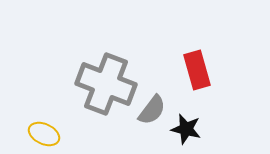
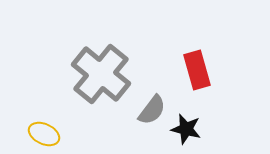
gray cross: moved 5 px left, 10 px up; rotated 18 degrees clockwise
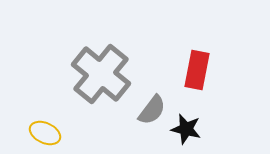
red rectangle: rotated 27 degrees clockwise
yellow ellipse: moved 1 px right, 1 px up
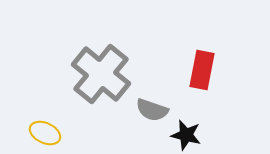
red rectangle: moved 5 px right
gray semicircle: rotated 72 degrees clockwise
black star: moved 6 px down
